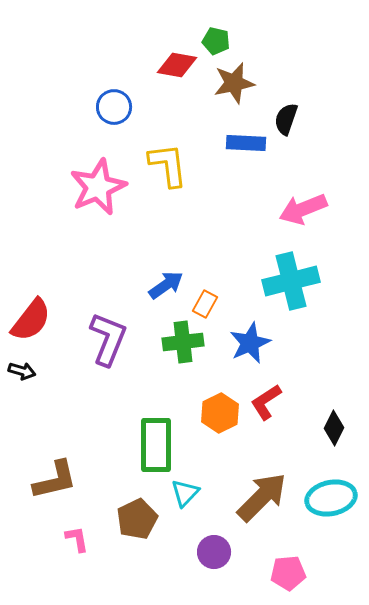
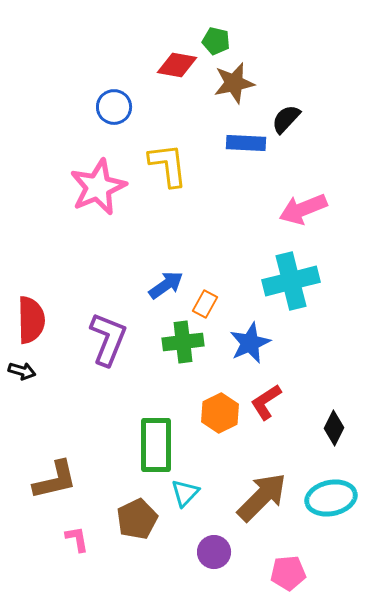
black semicircle: rotated 24 degrees clockwise
red semicircle: rotated 39 degrees counterclockwise
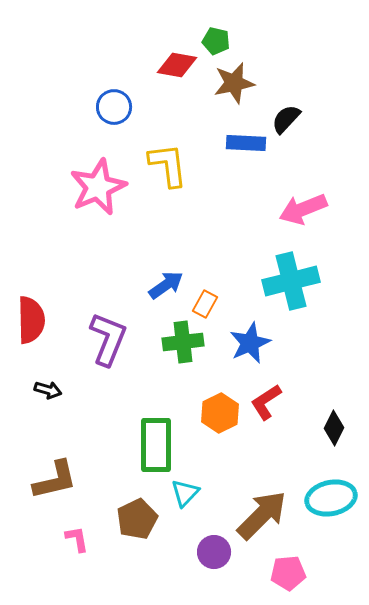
black arrow: moved 26 px right, 19 px down
brown arrow: moved 18 px down
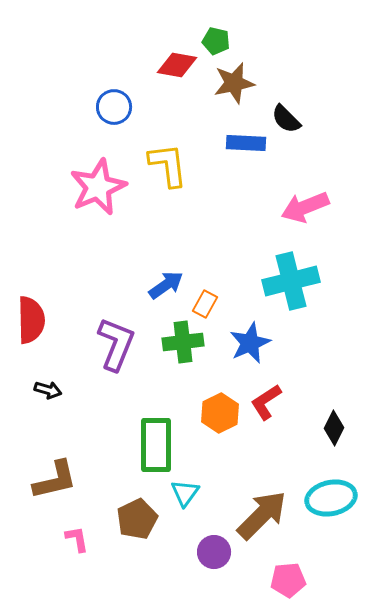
black semicircle: rotated 88 degrees counterclockwise
pink arrow: moved 2 px right, 2 px up
purple L-shape: moved 8 px right, 5 px down
cyan triangle: rotated 8 degrees counterclockwise
pink pentagon: moved 7 px down
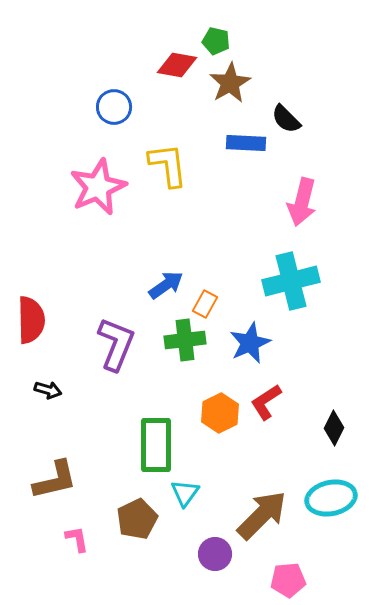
brown star: moved 4 px left; rotated 18 degrees counterclockwise
pink arrow: moved 3 px left, 5 px up; rotated 54 degrees counterclockwise
green cross: moved 2 px right, 2 px up
purple circle: moved 1 px right, 2 px down
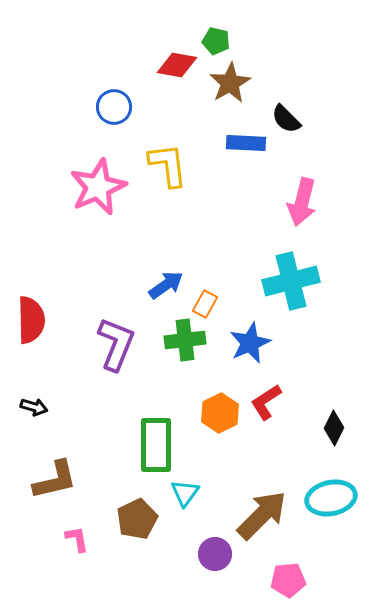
black arrow: moved 14 px left, 17 px down
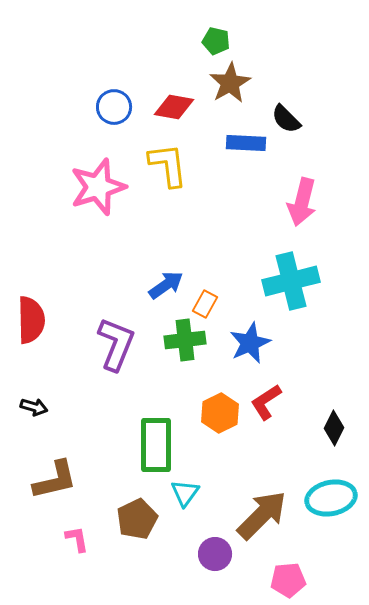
red diamond: moved 3 px left, 42 px down
pink star: rotated 6 degrees clockwise
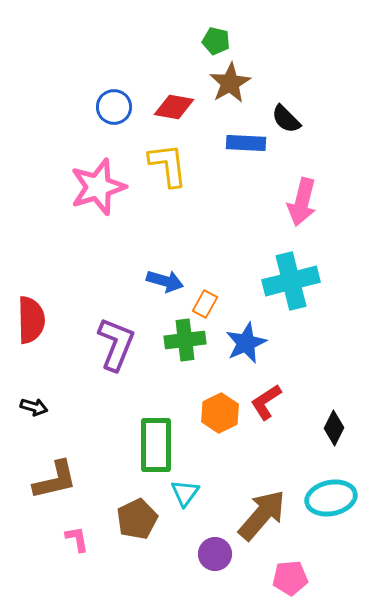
blue arrow: moved 1 px left, 4 px up; rotated 51 degrees clockwise
blue star: moved 4 px left
brown arrow: rotated 4 degrees counterclockwise
pink pentagon: moved 2 px right, 2 px up
